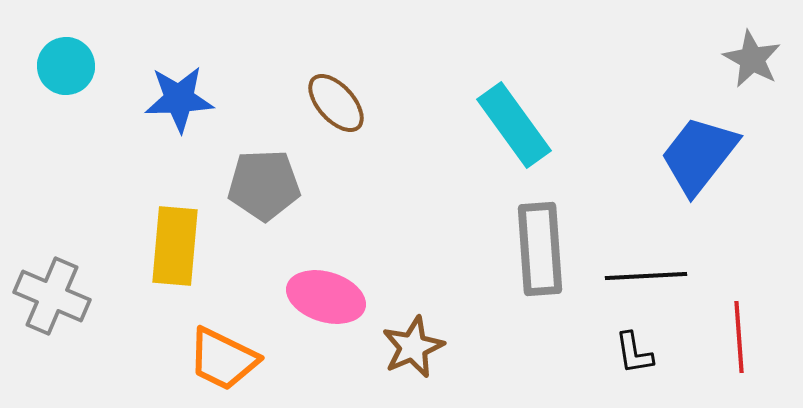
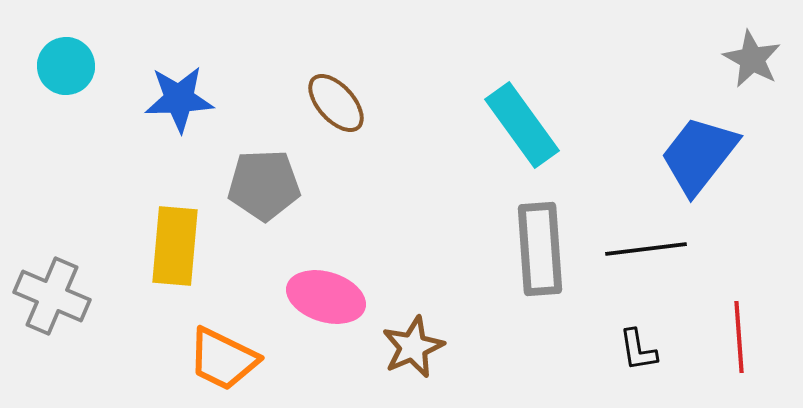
cyan rectangle: moved 8 px right
black line: moved 27 px up; rotated 4 degrees counterclockwise
black L-shape: moved 4 px right, 3 px up
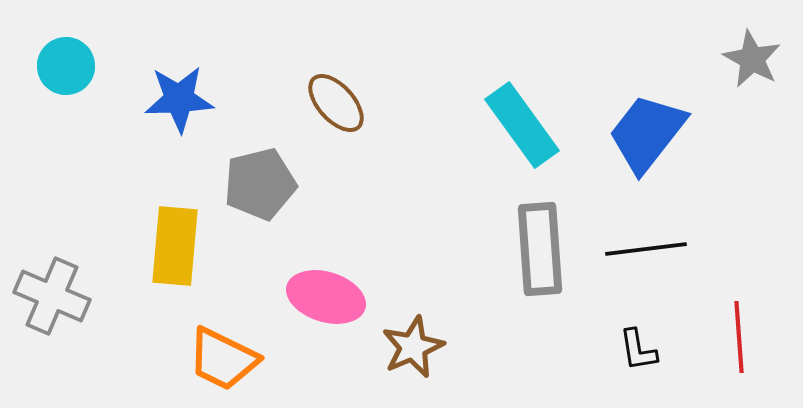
blue trapezoid: moved 52 px left, 22 px up
gray pentagon: moved 4 px left, 1 px up; rotated 12 degrees counterclockwise
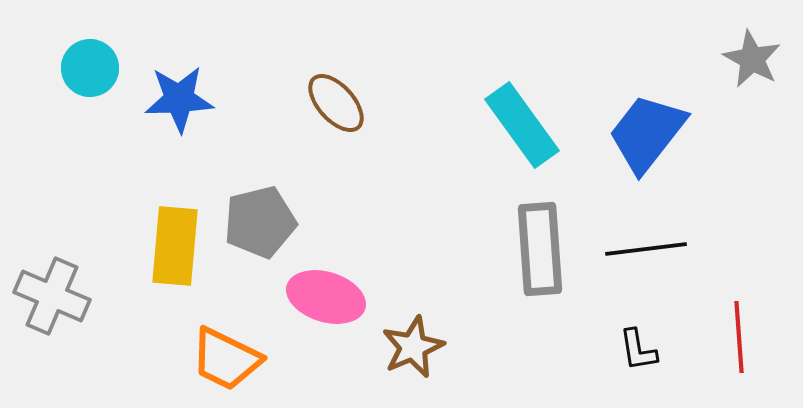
cyan circle: moved 24 px right, 2 px down
gray pentagon: moved 38 px down
orange trapezoid: moved 3 px right
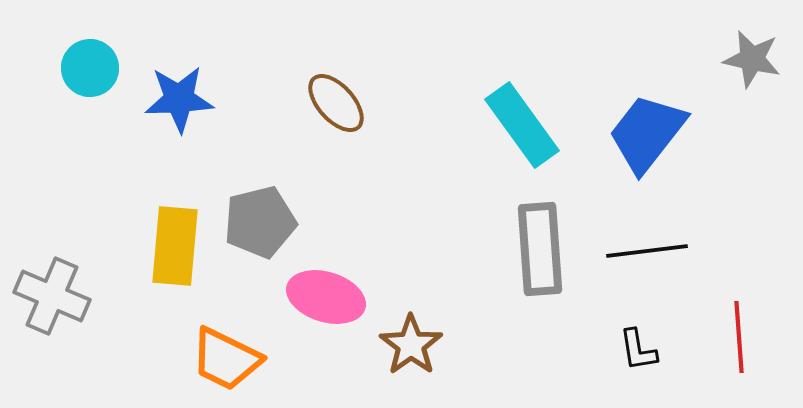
gray star: rotated 16 degrees counterclockwise
black line: moved 1 px right, 2 px down
brown star: moved 2 px left, 2 px up; rotated 12 degrees counterclockwise
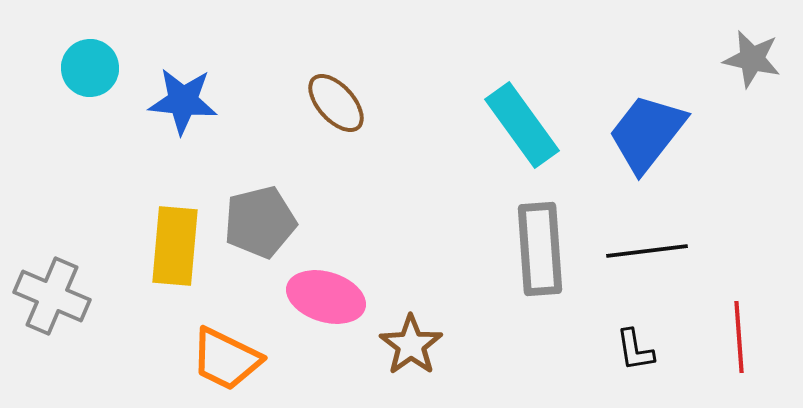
blue star: moved 4 px right, 2 px down; rotated 8 degrees clockwise
black L-shape: moved 3 px left
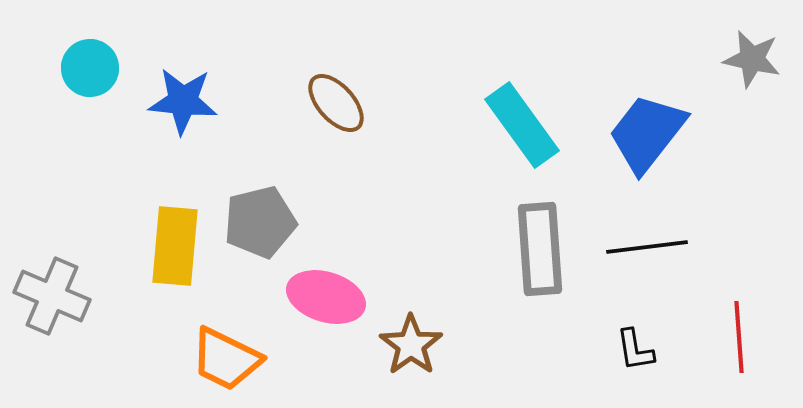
black line: moved 4 px up
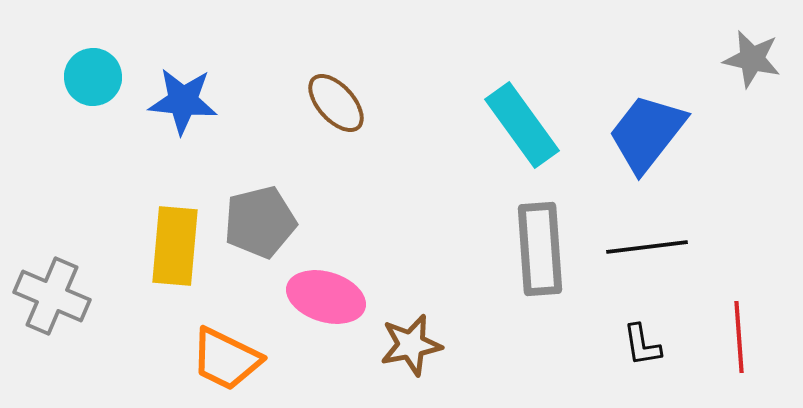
cyan circle: moved 3 px right, 9 px down
brown star: rotated 24 degrees clockwise
black L-shape: moved 7 px right, 5 px up
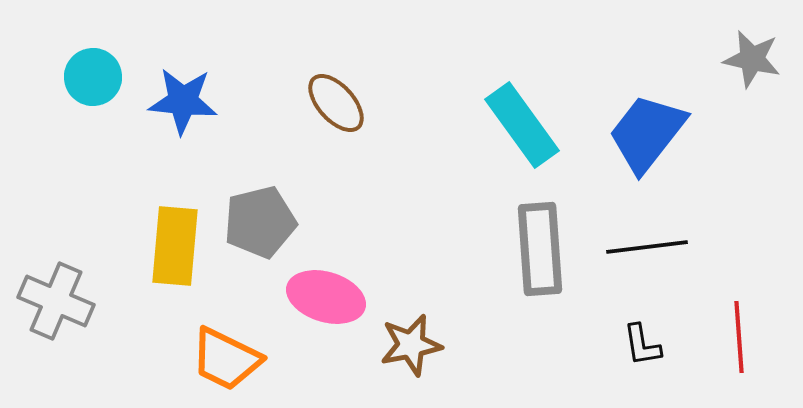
gray cross: moved 4 px right, 5 px down
